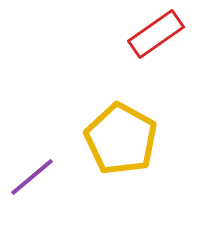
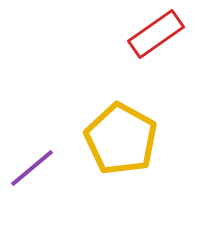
purple line: moved 9 px up
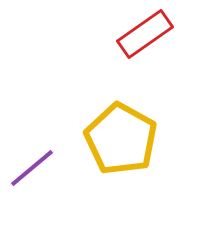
red rectangle: moved 11 px left
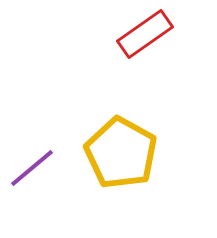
yellow pentagon: moved 14 px down
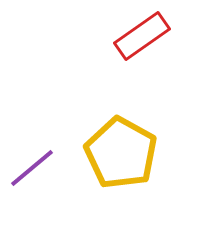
red rectangle: moved 3 px left, 2 px down
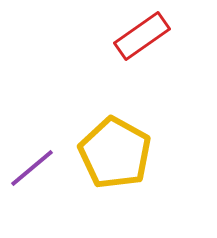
yellow pentagon: moved 6 px left
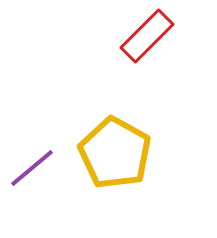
red rectangle: moved 5 px right; rotated 10 degrees counterclockwise
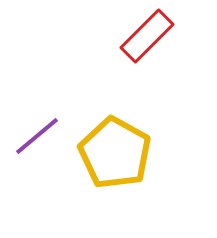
purple line: moved 5 px right, 32 px up
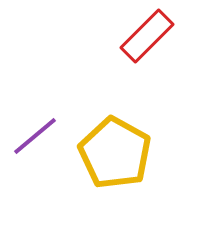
purple line: moved 2 px left
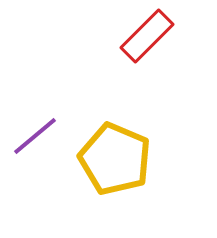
yellow pentagon: moved 6 px down; rotated 6 degrees counterclockwise
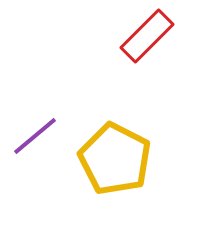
yellow pentagon: rotated 4 degrees clockwise
